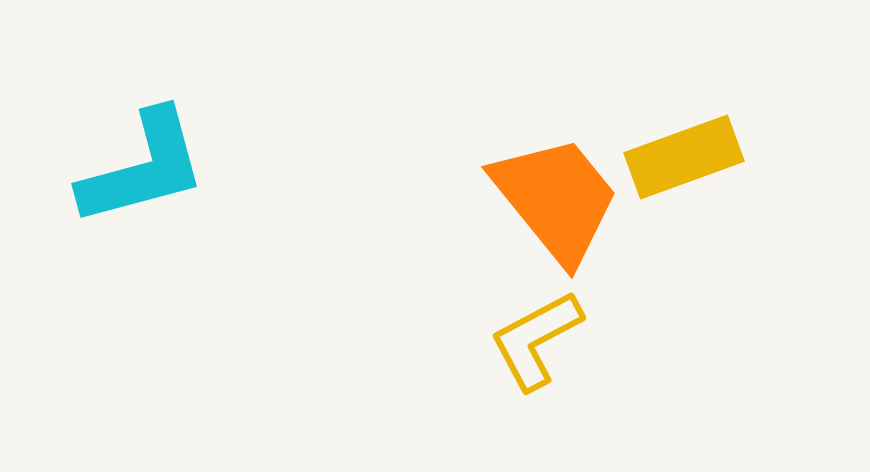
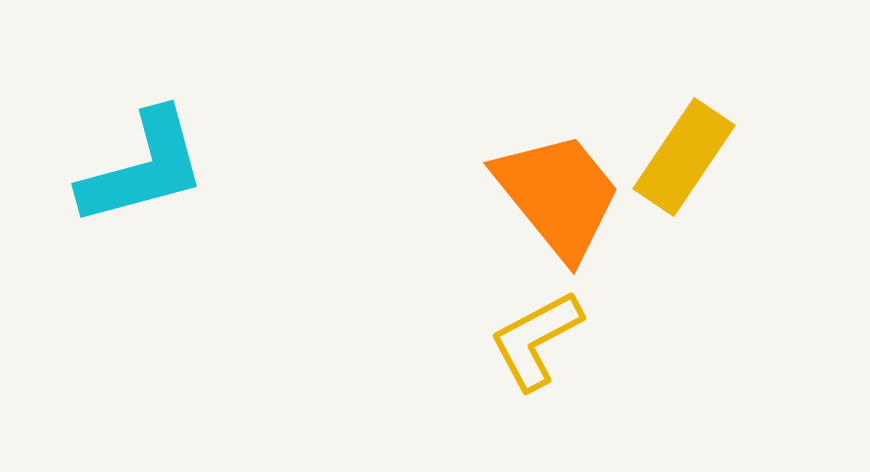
yellow rectangle: rotated 36 degrees counterclockwise
orange trapezoid: moved 2 px right, 4 px up
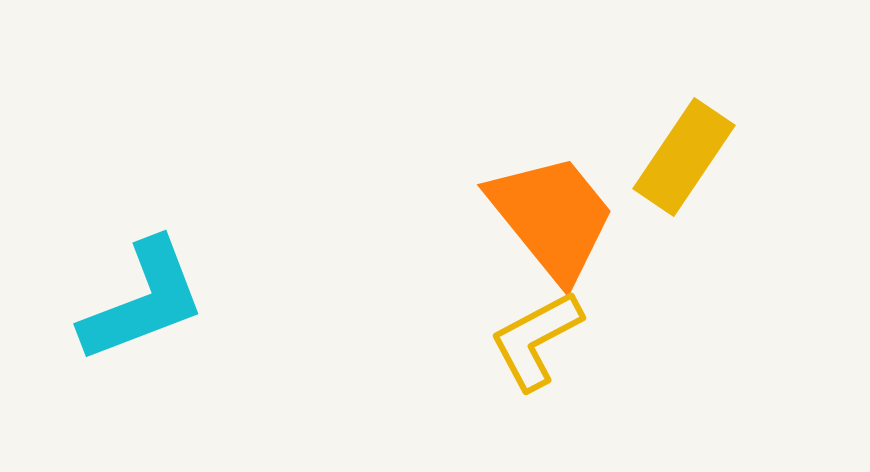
cyan L-shape: moved 133 px down; rotated 6 degrees counterclockwise
orange trapezoid: moved 6 px left, 22 px down
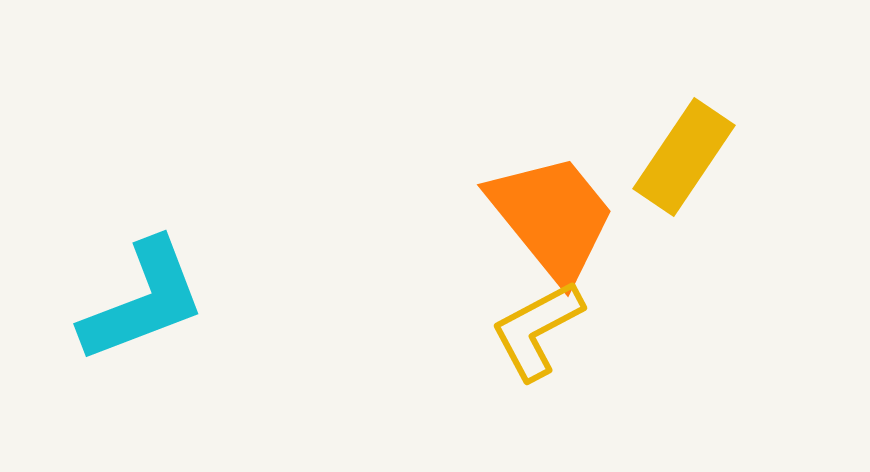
yellow L-shape: moved 1 px right, 10 px up
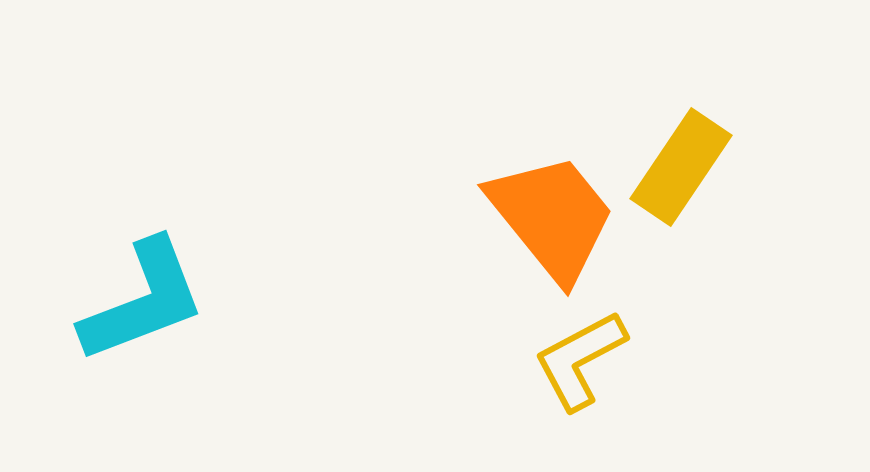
yellow rectangle: moved 3 px left, 10 px down
yellow L-shape: moved 43 px right, 30 px down
